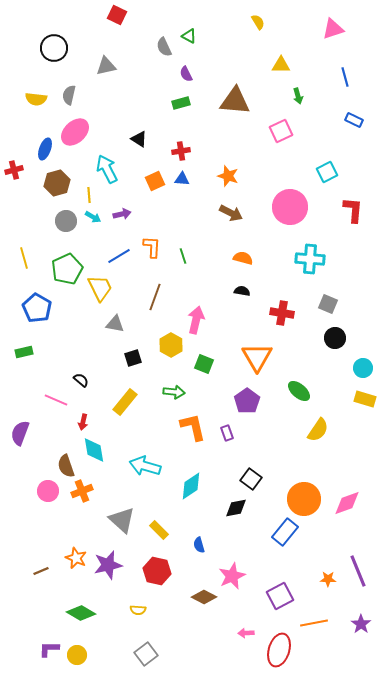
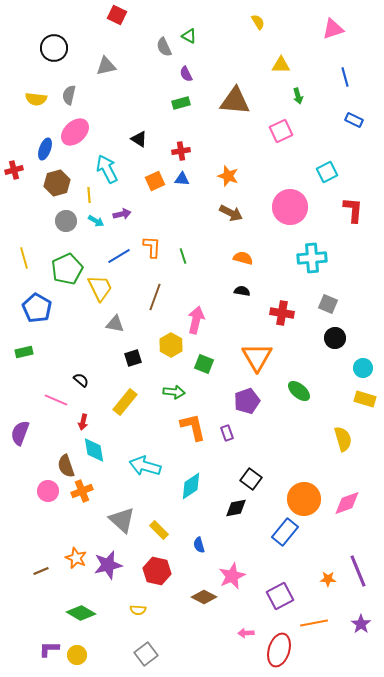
cyan arrow at (93, 217): moved 3 px right, 4 px down
cyan cross at (310, 259): moved 2 px right, 1 px up; rotated 8 degrees counterclockwise
purple pentagon at (247, 401): rotated 15 degrees clockwise
yellow semicircle at (318, 430): moved 25 px right, 9 px down; rotated 50 degrees counterclockwise
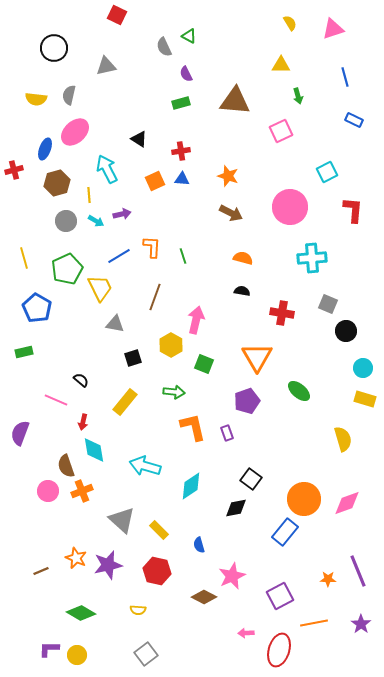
yellow semicircle at (258, 22): moved 32 px right, 1 px down
black circle at (335, 338): moved 11 px right, 7 px up
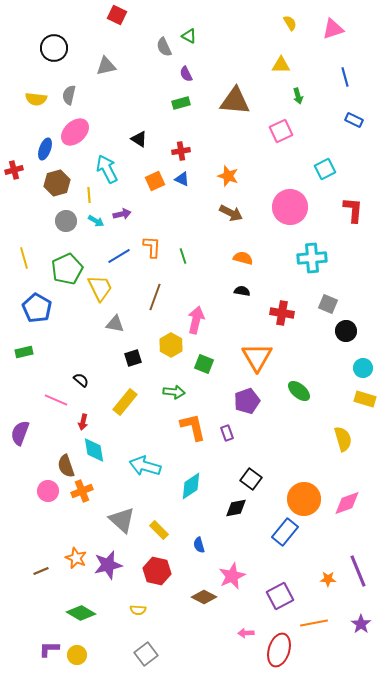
cyan square at (327, 172): moved 2 px left, 3 px up
blue triangle at (182, 179): rotated 21 degrees clockwise
